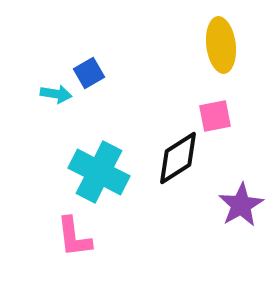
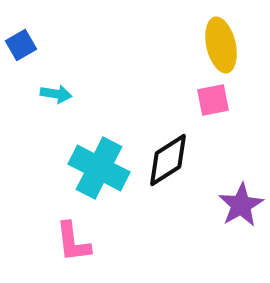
yellow ellipse: rotated 6 degrees counterclockwise
blue square: moved 68 px left, 28 px up
pink square: moved 2 px left, 16 px up
black diamond: moved 10 px left, 2 px down
cyan cross: moved 4 px up
pink L-shape: moved 1 px left, 5 px down
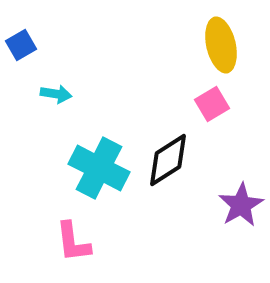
pink square: moved 1 px left, 4 px down; rotated 20 degrees counterclockwise
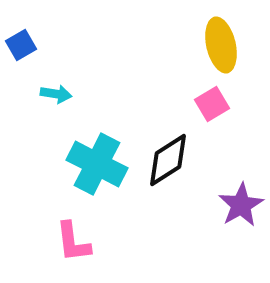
cyan cross: moved 2 px left, 4 px up
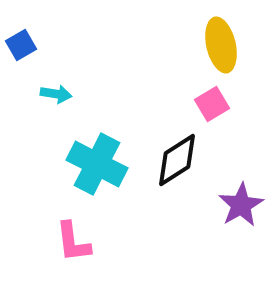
black diamond: moved 9 px right
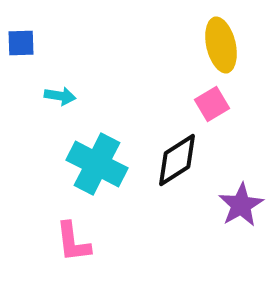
blue square: moved 2 px up; rotated 28 degrees clockwise
cyan arrow: moved 4 px right, 2 px down
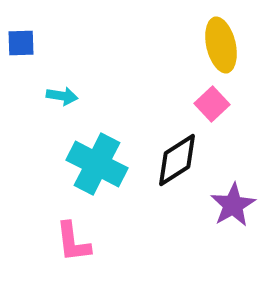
cyan arrow: moved 2 px right
pink square: rotated 12 degrees counterclockwise
purple star: moved 8 px left
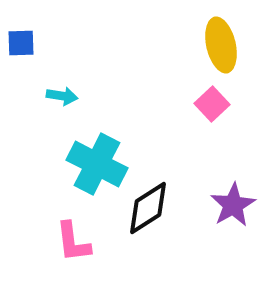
black diamond: moved 29 px left, 48 px down
